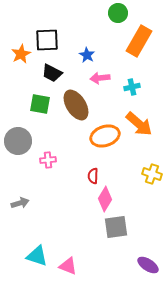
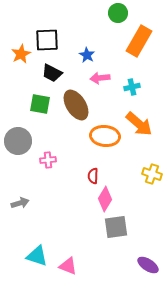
orange ellipse: rotated 24 degrees clockwise
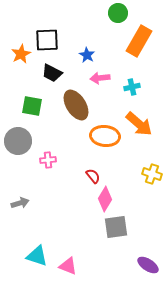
green square: moved 8 px left, 2 px down
red semicircle: rotated 140 degrees clockwise
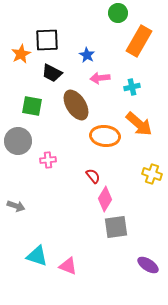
gray arrow: moved 4 px left, 3 px down; rotated 36 degrees clockwise
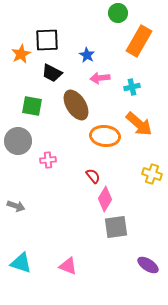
cyan triangle: moved 16 px left, 7 px down
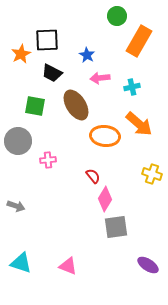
green circle: moved 1 px left, 3 px down
green square: moved 3 px right
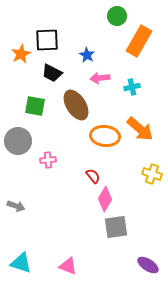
orange arrow: moved 1 px right, 5 px down
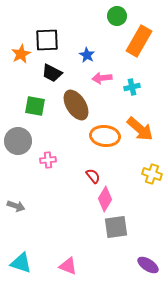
pink arrow: moved 2 px right
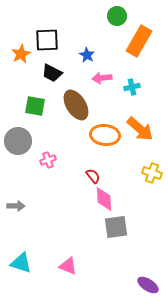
orange ellipse: moved 1 px up
pink cross: rotated 14 degrees counterclockwise
yellow cross: moved 1 px up
pink diamond: moved 1 px left; rotated 35 degrees counterclockwise
gray arrow: rotated 18 degrees counterclockwise
purple ellipse: moved 20 px down
